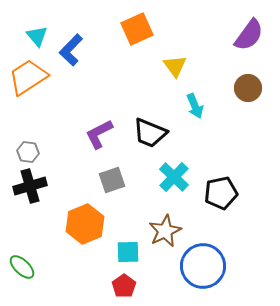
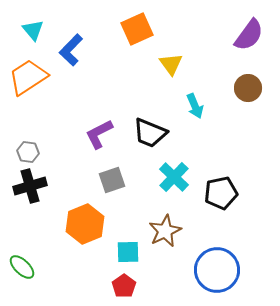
cyan triangle: moved 4 px left, 6 px up
yellow triangle: moved 4 px left, 2 px up
blue circle: moved 14 px right, 4 px down
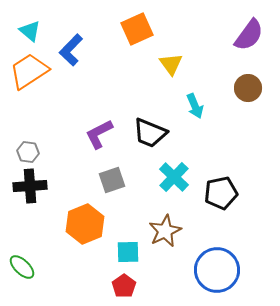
cyan triangle: moved 3 px left, 1 px down; rotated 10 degrees counterclockwise
orange trapezoid: moved 1 px right, 6 px up
black cross: rotated 12 degrees clockwise
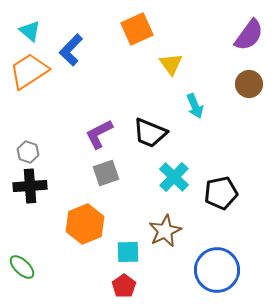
brown circle: moved 1 px right, 4 px up
gray hexagon: rotated 10 degrees clockwise
gray square: moved 6 px left, 7 px up
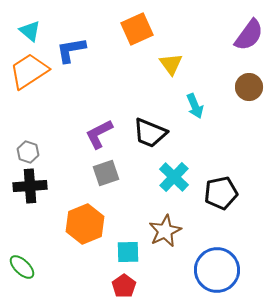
blue L-shape: rotated 36 degrees clockwise
brown circle: moved 3 px down
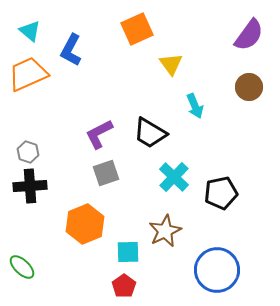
blue L-shape: rotated 52 degrees counterclockwise
orange trapezoid: moved 1 px left, 3 px down; rotated 9 degrees clockwise
black trapezoid: rotated 9 degrees clockwise
